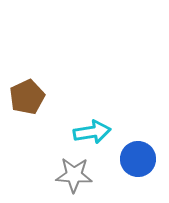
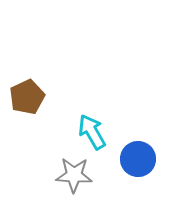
cyan arrow: rotated 111 degrees counterclockwise
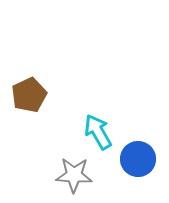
brown pentagon: moved 2 px right, 2 px up
cyan arrow: moved 6 px right
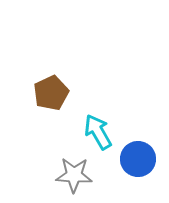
brown pentagon: moved 22 px right, 2 px up
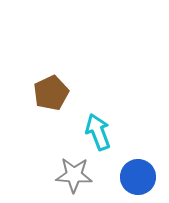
cyan arrow: rotated 9 degrees clockwise
blue circle: moved 18 px down
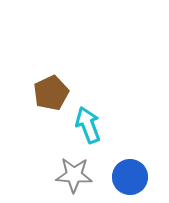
cyan arrow: moved 10 px left, 7 px up
blue circle: moved 8 px left
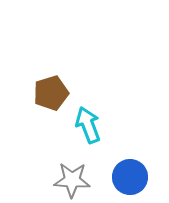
brown pentagon: rotated 8 degrees clockwise
gray star: moved 2 px left, 5 px down
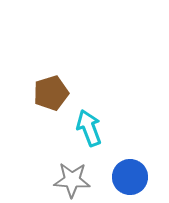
cyan arrow: moved 1 px right, 3 px down
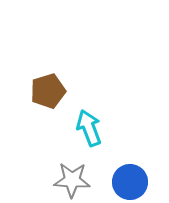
brown pentagon: moved 3 px left, 2 px up
blue circle: moved 5 px down
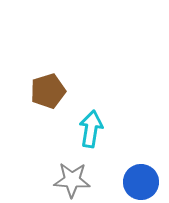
cyan arrow: moved 2 px right, 1 px down; rotated 30 degrees clockwise
blue circle: moved 11 px right
